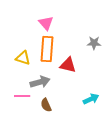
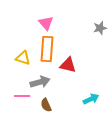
gray star: moved 6 px right, 15 px up; rotated 16 degrees counterclockwise
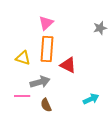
pink triangle: rotated 28 degrees clockwise
red triangle: rotated 12 degrees clockwise
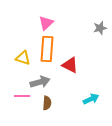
red triangle: moved 2 px right
brown semicircle: moved 1 px right, 2 px up; rotated 152 degrees counterclockwise
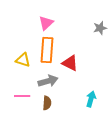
orange rectangle: moved 1 px down
yellow triangle: moved 2 px down
red triangle: moved 2 px up
gray arrow: moved 8 px right, 1 px up
cyan arrow: rotated 49 degrees counterclockwise
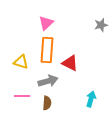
gray star: moved 1 px right, 3 px up
yellow triangle: moved 2 px left, 2 px down
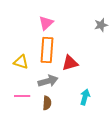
red triangle: rotated 42 degrees counterclockwise
cyan arrow: moved 6 px left, 2 px up
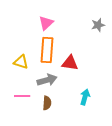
gray star: moved 3 px left
red triangle: rotated 24 degrees clockwise
gray arrow: moved 1 px left, 1 px up
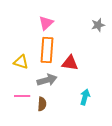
brown semicircle: moved 5 px left, 1 px down
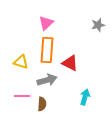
red triangle: rotated 18 degrees clockwise
